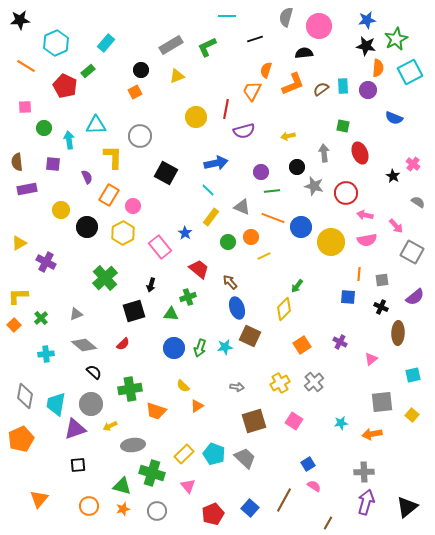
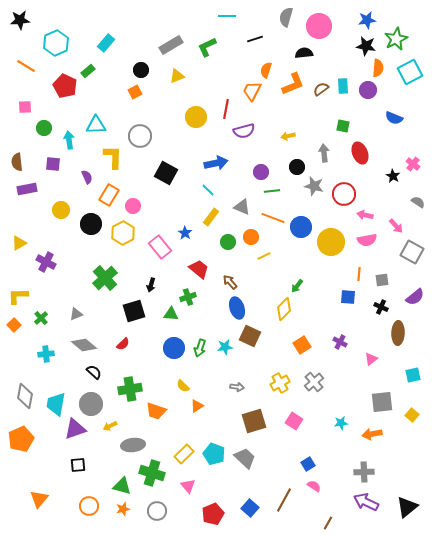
red circle at (346, 193): moved 2 px left, 1 px down
black circle at (87, 227): moved 4 px right, 3 px up
purple arrow at (366, 502): rotated 80 degrees counterclockwise
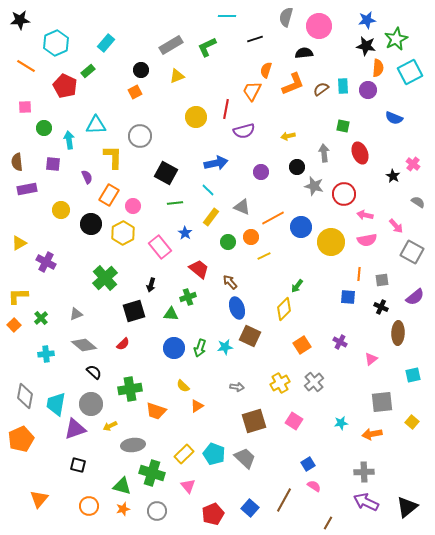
green line at (272, 191): moved 97 px left, 12 px down
orange line at (273, 218): rotated 50 degrees counterclockwise
yellow square at (412, 415): moved 7 px down
black square at (78, 465): rotated 21 degrees clockwise
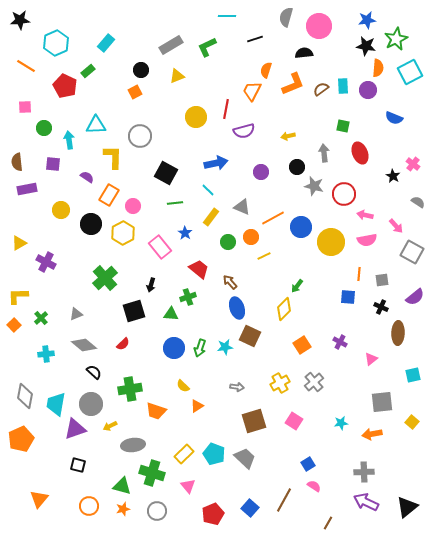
purple semicircle at (87, 177): rotated 32 degrees counterclockwise
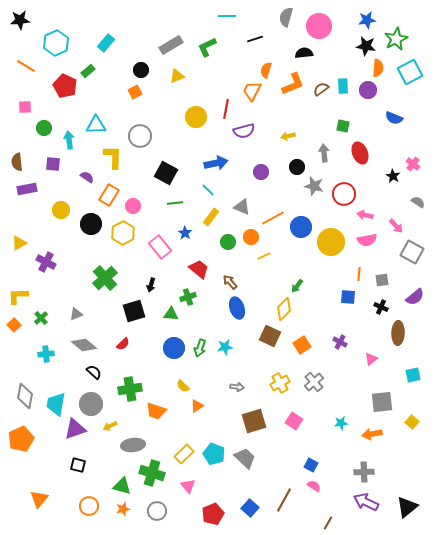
brown square at (250, 336): moved 20 px right
blue square at (308, 464): moved 3 px right, 1 px down; rotated 32 degrees counterclockwise
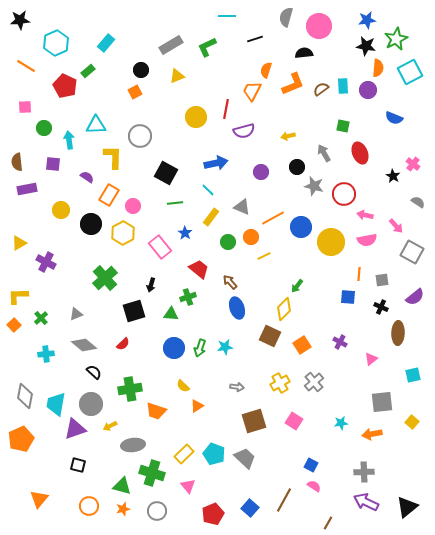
gray arrow at (324, 153): rotated 24 degrees counterclockwise
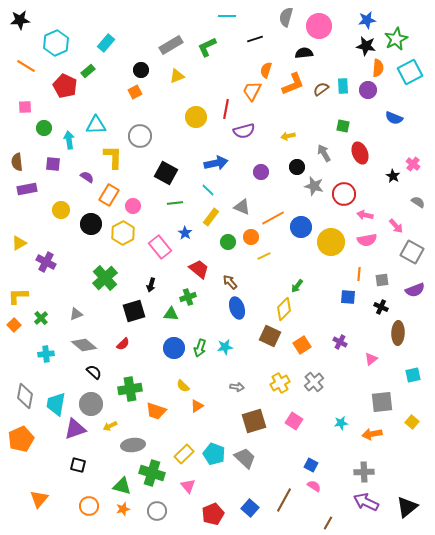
purple semicircle at (415, 297): moved 7 px up; rotated 18 degrees clockwise
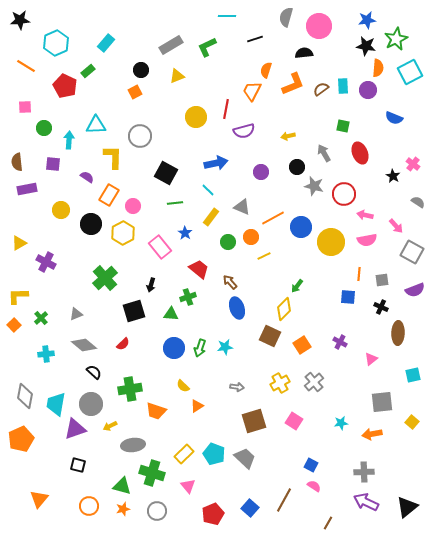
cyan arrow at (69, 140): rotated 12 degrees clockwise
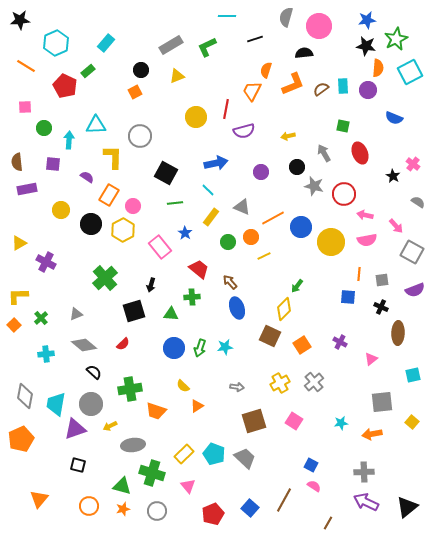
yellow hexagon at (123, 233): moved 3 px up
green cross at (188, 297): moved 4 px right; rotated 14 degrees clockwise
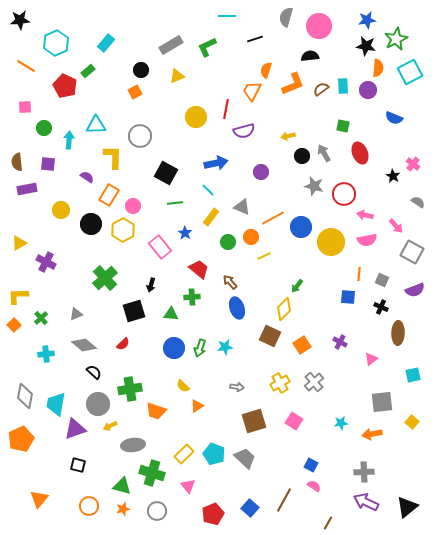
black semicircle at (304, 53): moved 6 px right, 3 px down
purple square at (53, 164): moved 5 px left
black circle at (297, 167): moved 5 px right, 11 px up
gray square at (382, 280): rotated 32 degrees clockwise
gray circle at (91, 404): moved 7 px right
